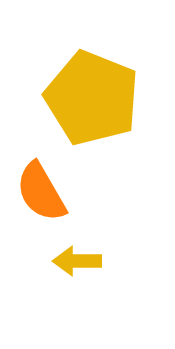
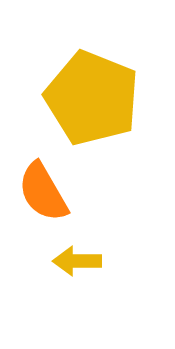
orange semicircle: moved 2 px right
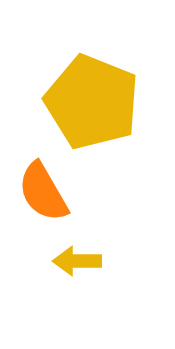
yellow pentagon: moved 4 px down
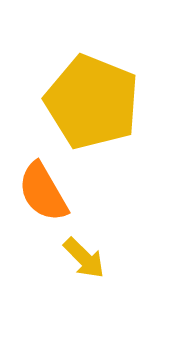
yellow arrow: moved 7 px right, 3 px up; rotated 135 degrees counterclockwise
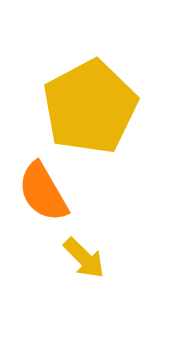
yellow pentagon: moved 2 px left, 5 px down; rotated 22 degrees clockwise
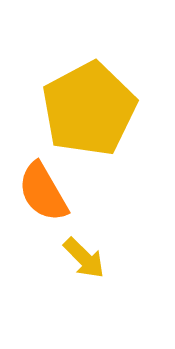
yellow pentagon: moved 1 px left, 2 px down
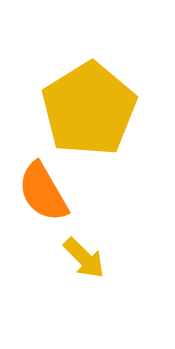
yellow pentagon: rotated 4 degrees counterclockwise
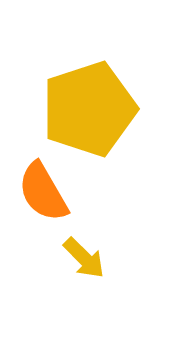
yellow pentagon: rotated 14 degrees clockwise
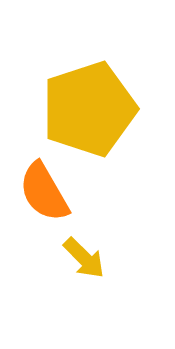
orange semicircle: moved 1 px right
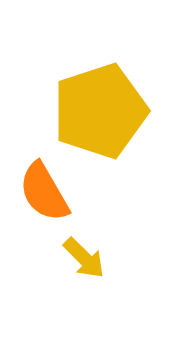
yellow pentagon: moved 11 px right, 2 px down
